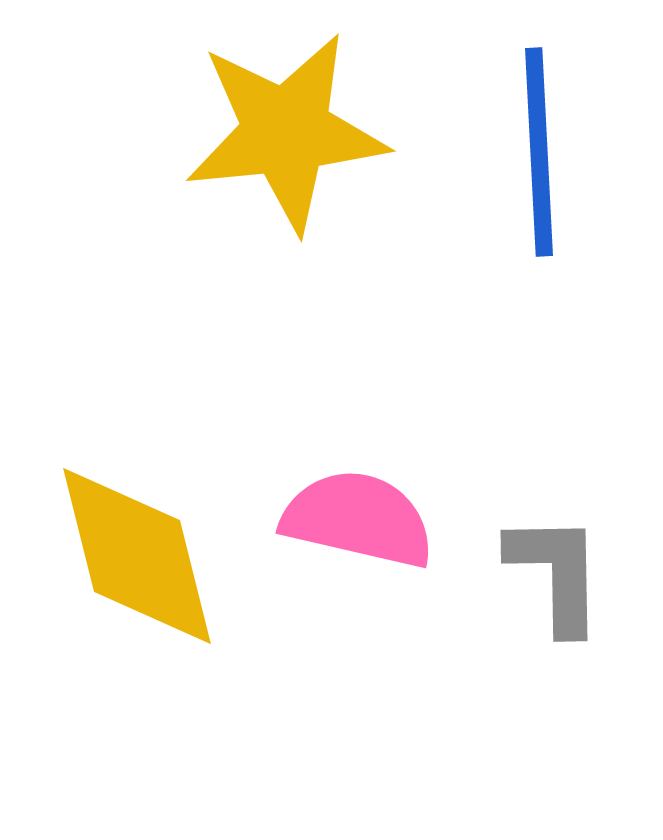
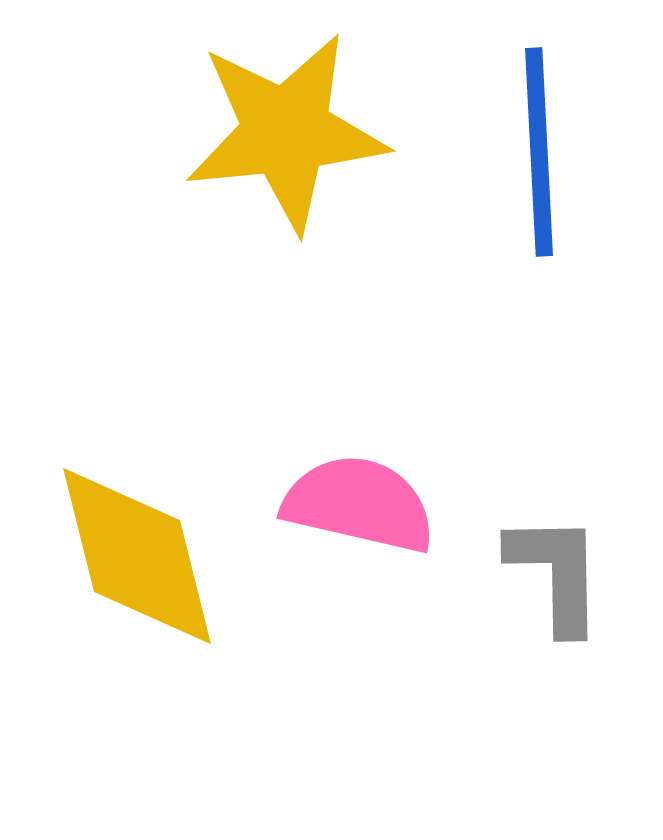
pink semicircle: moved 1 px right, 15 px up
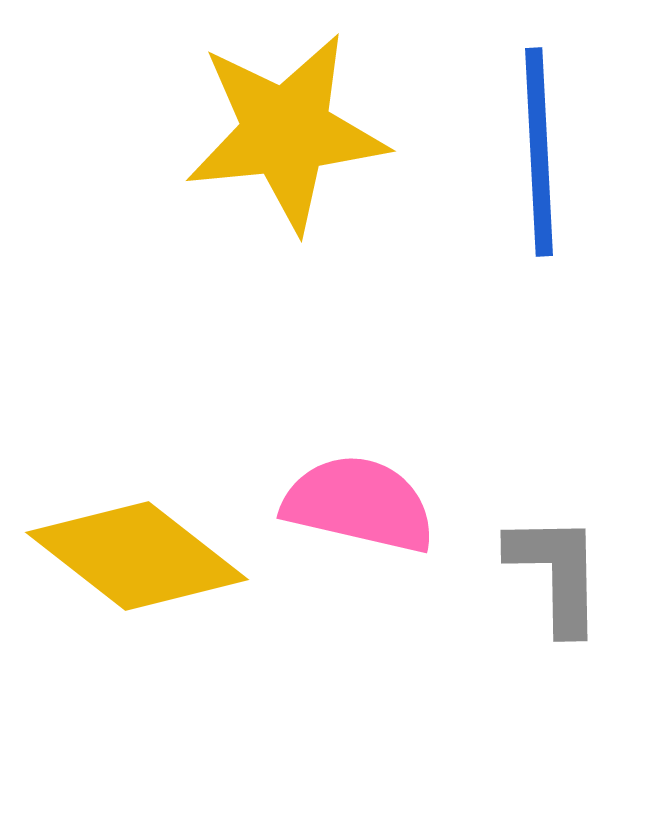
yellow diamond: rotated 38 degrees counterclockwise
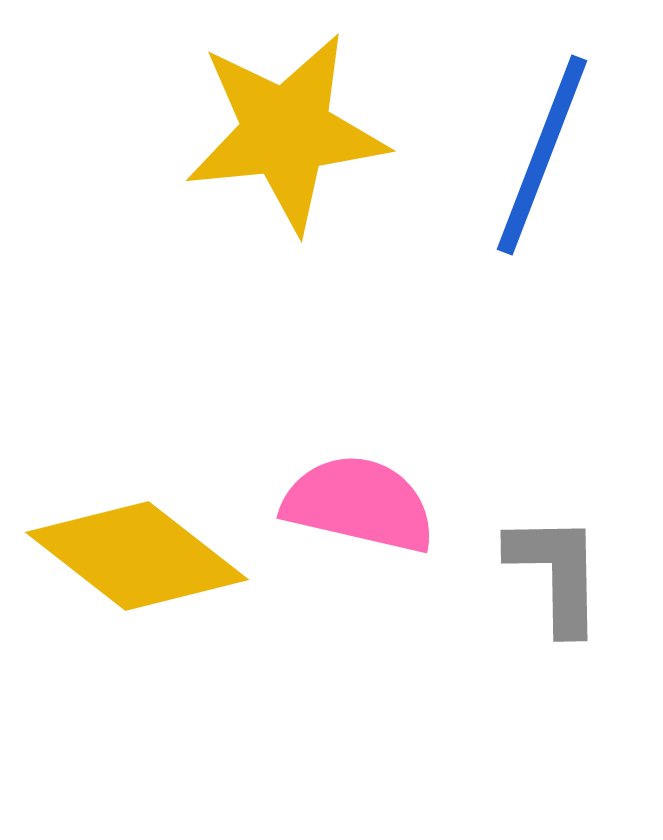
blue line: moved 3 px right, 3 px down; rotated 24 degrees clockwise
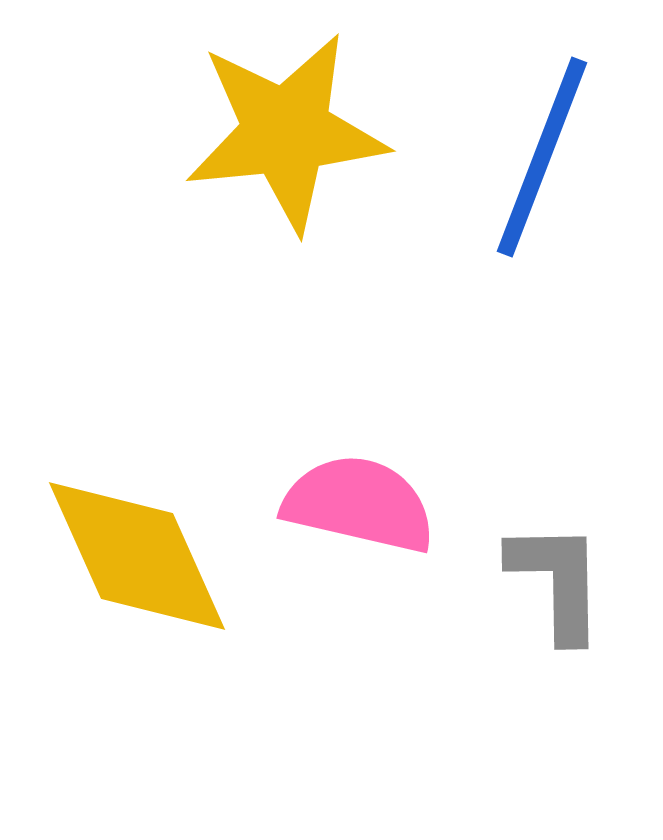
blue line: moved 2 px down
yellow diamond: rotated 28 degrees clockwise
gray L-shape: moved 1 px right, 8 px down
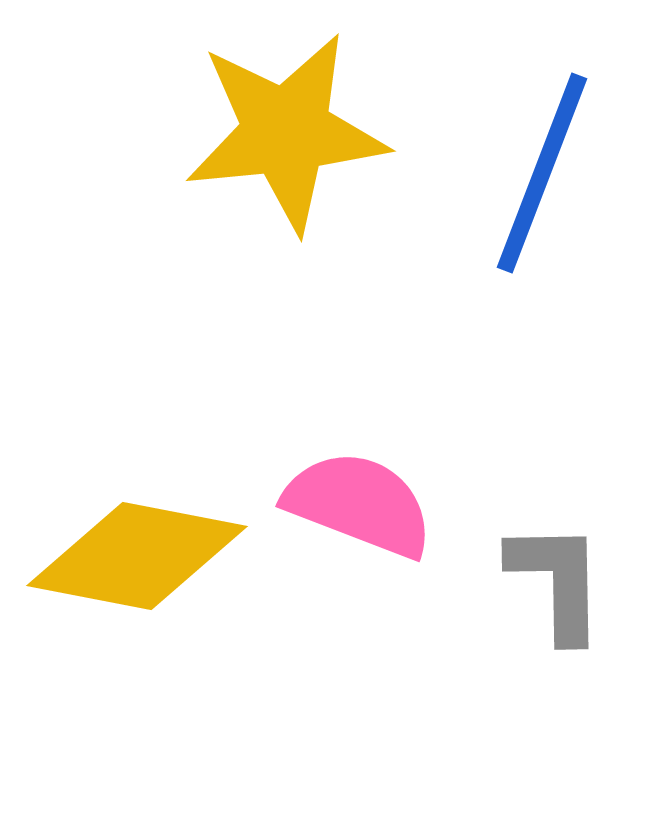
blue line: moved 16 px down
pink semicircle: rotated 8 degrees clockwise
yellow diamond: rotated 55 degrees counterclockwise
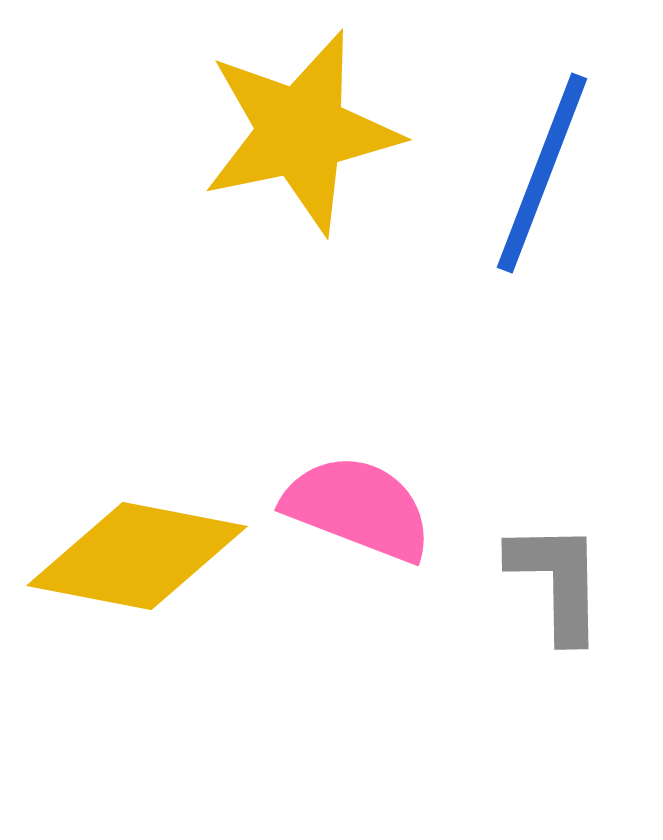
yellow star: moved 15 px right; rotated 6 degrees counterclockwise
pink semicircle: moved 1 px left, 4 px down
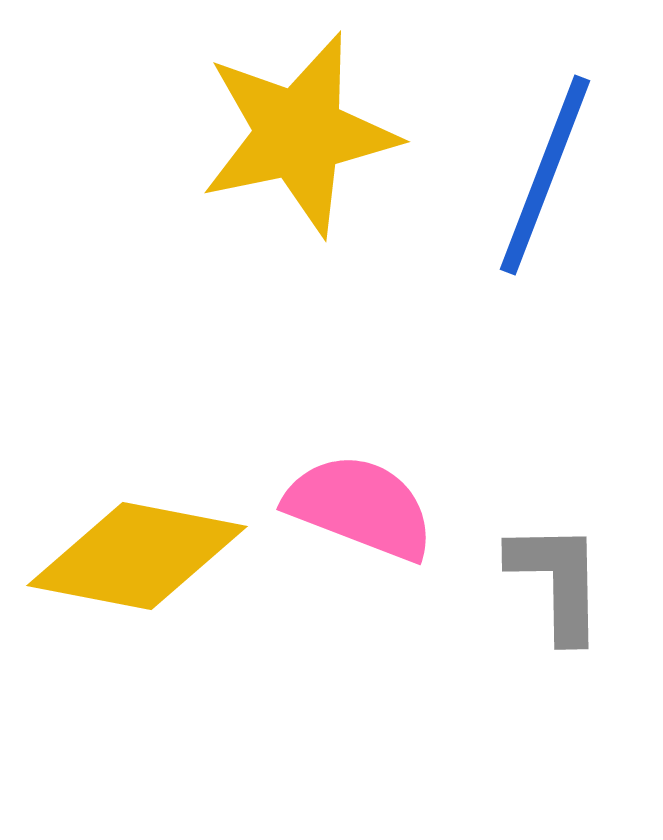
yellow star: moved 2 px left, 2 px down
blue line: moved 3 px right, 2 px down
pink semicircle: moved 2 px right, 1 px up
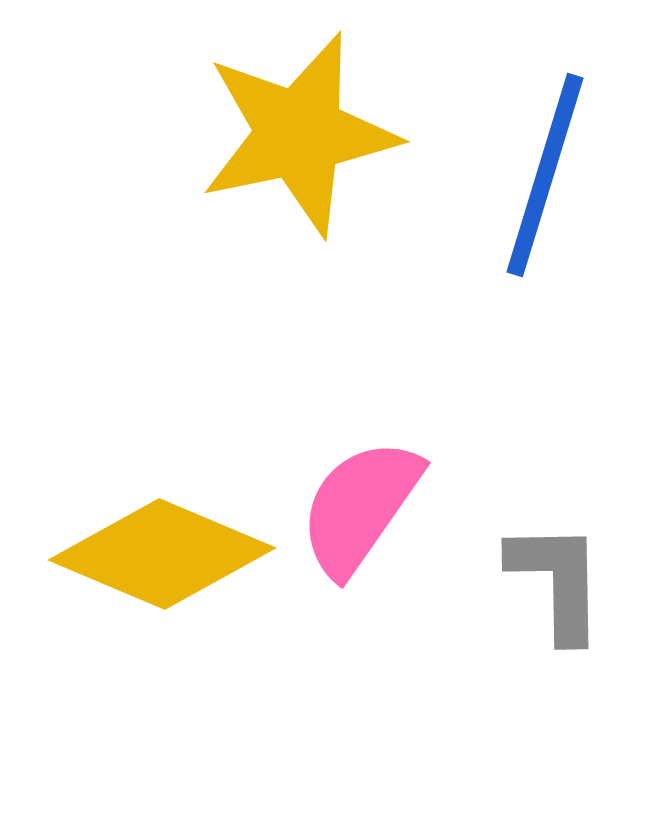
blue line: rotated 4 degrees counterclockwise
pink semicircle: rotated 76 degrees counterclockwise
yellow diamond: moved 25 px right, 2 px up; rotated 12 degrees clockwise
